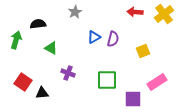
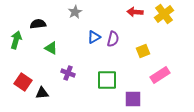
pink rectangle: moved 3 px right, 7 px up
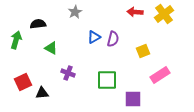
red square: rotated 30 degrees clockwise
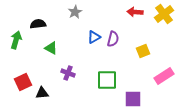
pink rectangle: moved 4 px right, 1 px down
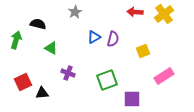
black semicircle: rotated 21 degrees clockwise
green square: rotated 20 degrees counterclockwise
purple square: moved 1 px left
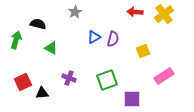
purple cross: moved 1 px right, 5 px down
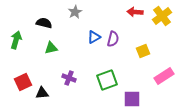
yellow cross: moved 2 px left, 2 px down
black semicircle: moved 6 px right, 1 px up
green triangle: rotated 40 degrees counterclockwise
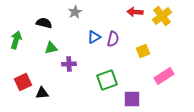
purple cross: moved 14 px up; rotated 24 degrees counterclockwise
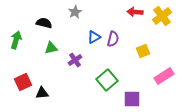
purple cross: moved 6 px right, 4 px up; rotated 32 degrees counterclockwise
green square: rotated 20 degrees counterclockwise
